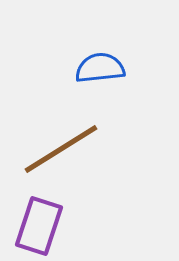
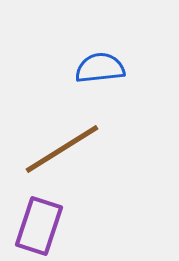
brown line: moved 1 px right
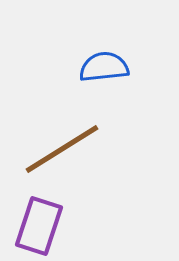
blue semicircle: moved 4 px right, 1 px up
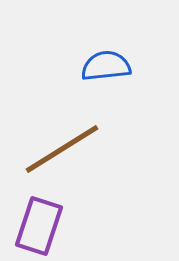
blue semicircle: moved 2 px right, 1 px up
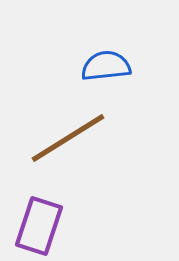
brown line: moved 6 px right, 11 px up
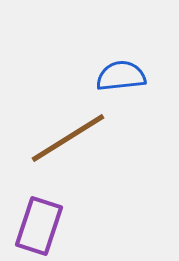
blue semicircle: moved 15 px right, 10 px down
